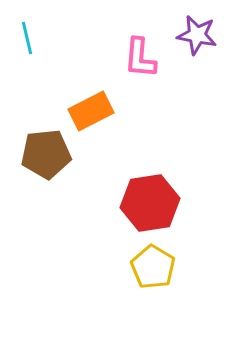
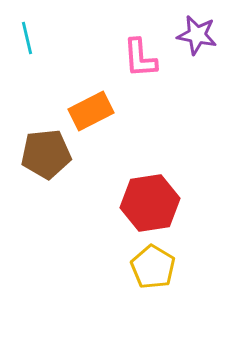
pink L-shape: rotated 9 degrees counterclockwise
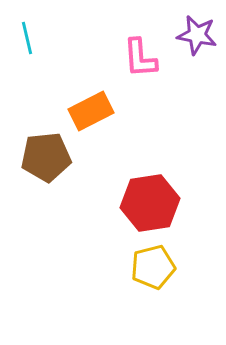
brown pentagon: moved 3 px down
yellow pentagon: rotated 27 degrees clockwise
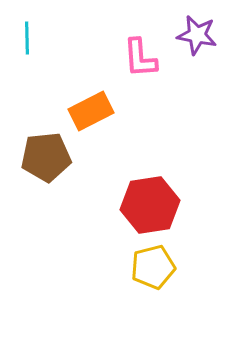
cyan line: rotated 12 degrees clockwise
red hexagon: moved 2 px down
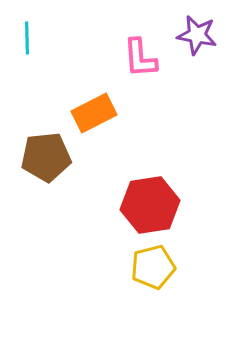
orange rectangle: moved 3 px right, 2 px down
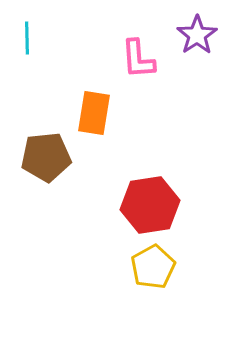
purple star: rotated 27 degrees clockwise
pink L-shape: moved 2 px left, 1 px down
orange rectangle: rotated 54 degrees counterclockwise
yellow pentagon: rotated 15 degrees counterclockwise
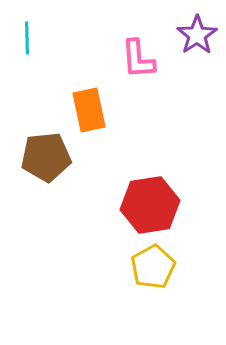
orange rectangle: moved 5 px left, 3 px up; rotated 21 degrees counterclockwise
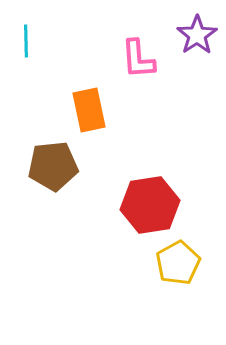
cyan line: moved 1 px left, 3 px down
brown pentagon: moved 7 px right, 9 px down
yellow pentagon: moved 25 px right, 4 px up
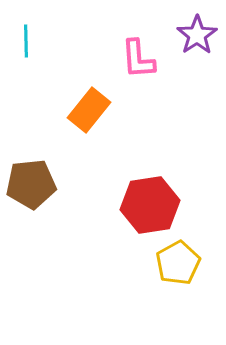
orange rectangle: rotated 51 degrees clockwise
brown pentagon: moved 22 px left, 18 px down
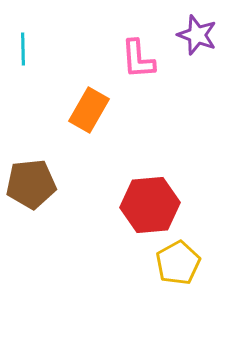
purple star: rotated 18 degrees counterclockwise
cyan line: moved 3 px left, 8 px down
orange rectangle: rotated 9 degrees counterclockwise
red hexagon: rotated 4 degrees clockwise
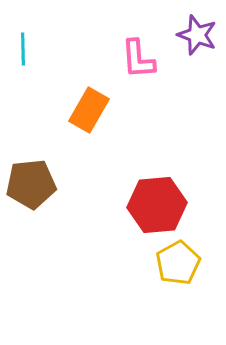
red hexagon: moved 7 px right
